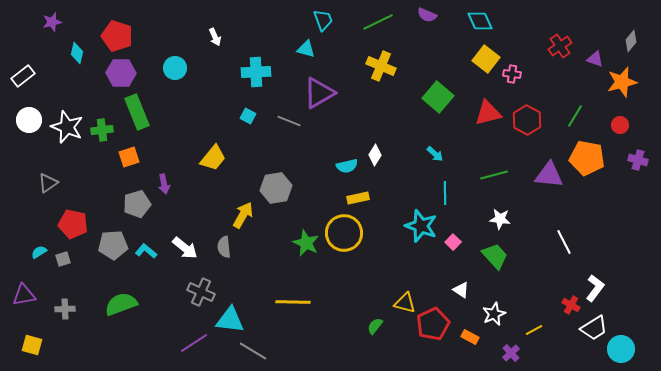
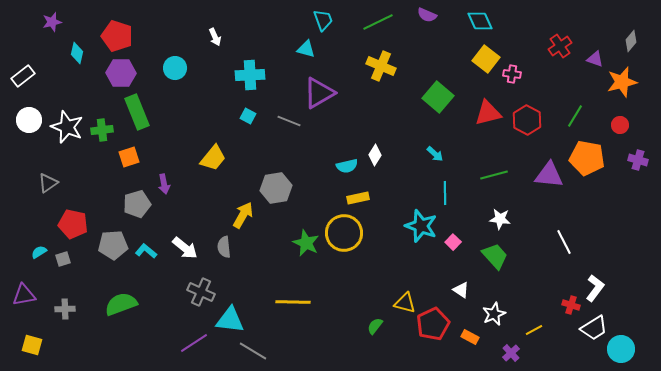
cyan cross at (256, 72): moved 6 px left, 3 px down
red cross at (571, 305): rotated 12 degrees counterclockwise
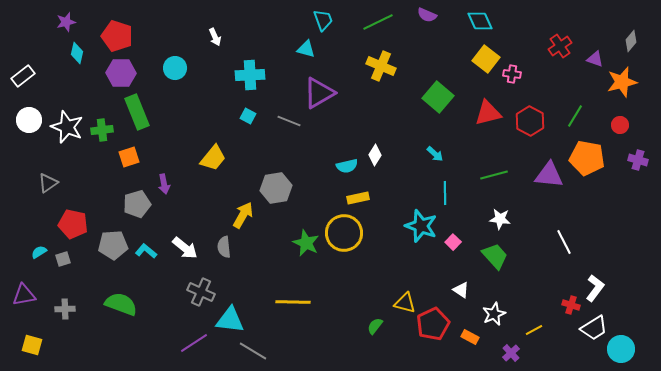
purple star at (52, 22): moved 14 px right
red hexagon at (527, 120): moved 3 px right, 1 px down
green semicircle at (121, 304): rotated 40 degrees clockwise
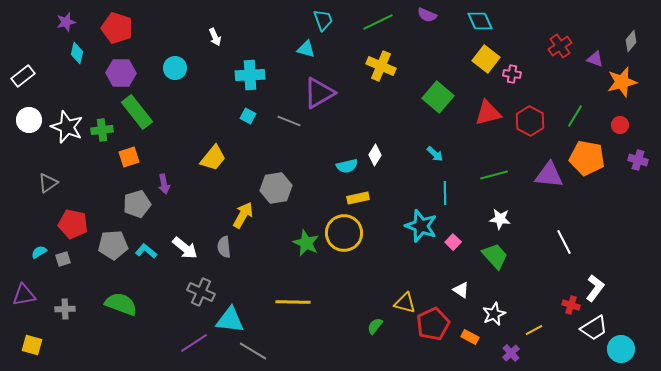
red pentagon at (117, 36): moved 8 px up
green rectangle at (137, 112): rotated 16 degrees counterclockwise
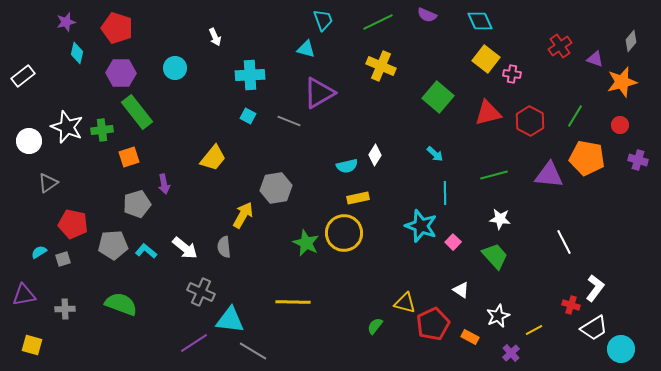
white circle at (29, 120): moved 21 px down
white star at (494, 314): moved 4 px right, 2 px down
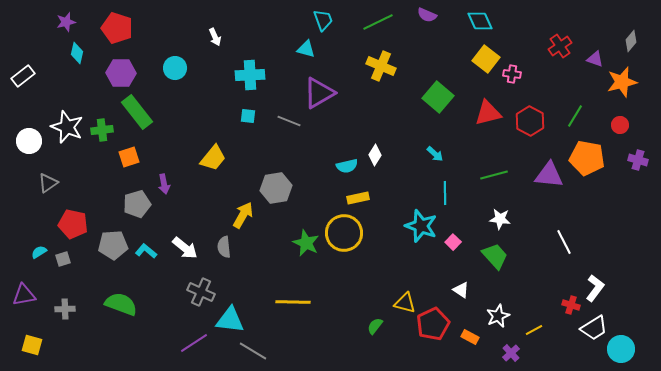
cyan square at (248, 116): rotated 21 degrees counterclockwise
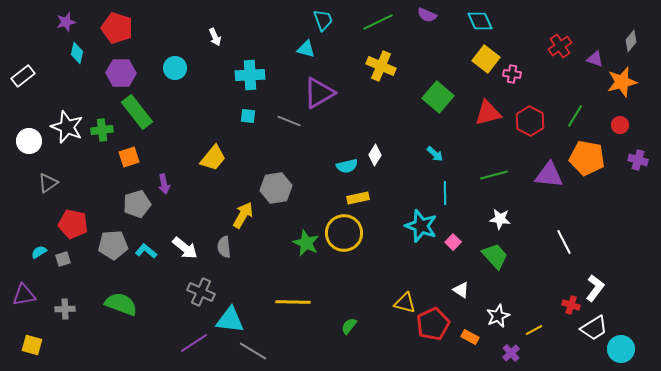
green semicircle at (375, 326): moved 26 px left
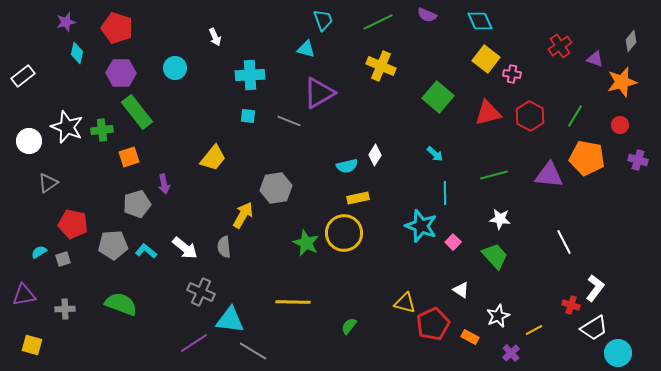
red hexagon at (530, 121): moved 5 px up
cyan circle at (621, 349): moved 3 px left, 4 px down
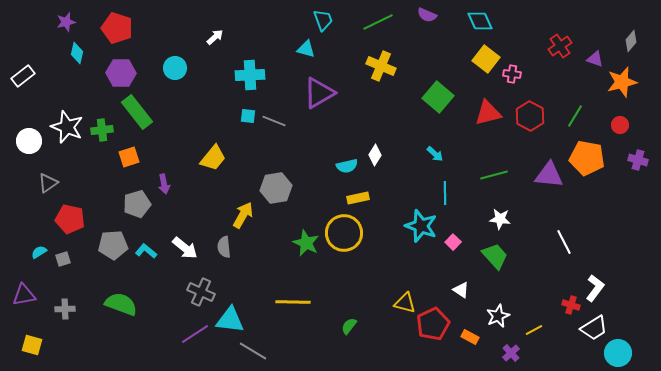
white arrow at (215, 37): rotated 108 degrees counterclockwise
gray line at (289, 121): moved 15 px left
red pentagon at (73, 224): moved 3 px left, 5 px up
purple line at (194, 343): moved 1 px right, 9 px up
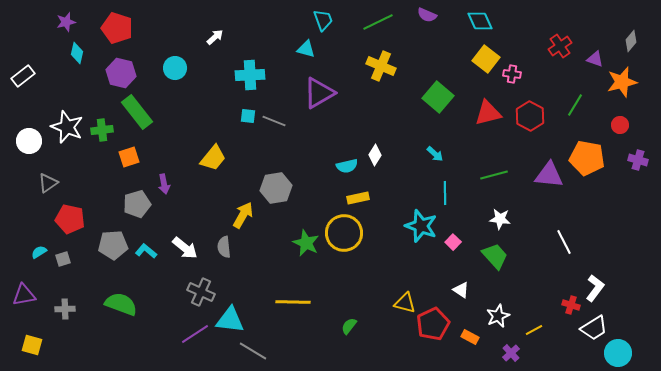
purple hexagon at (121, 73): rotated 12 degrees clockwise
green line at (575, 116): moved 11 px up
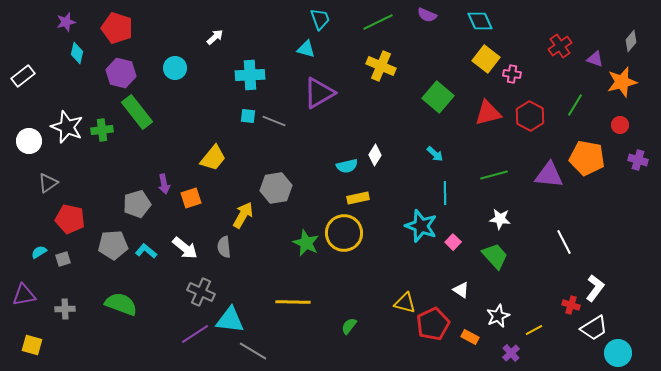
cyan trapezoid at (323, 20): moved 3 px left, 1 px up
orange square at (129, 157): moved 62 px right, 41 px down
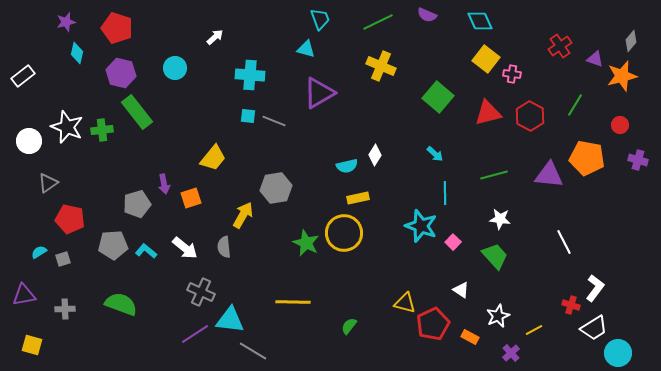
cyan cross at (250, 75): rotated 8 degrees clockwise
orange star at (622, 82): moved 6 px up
